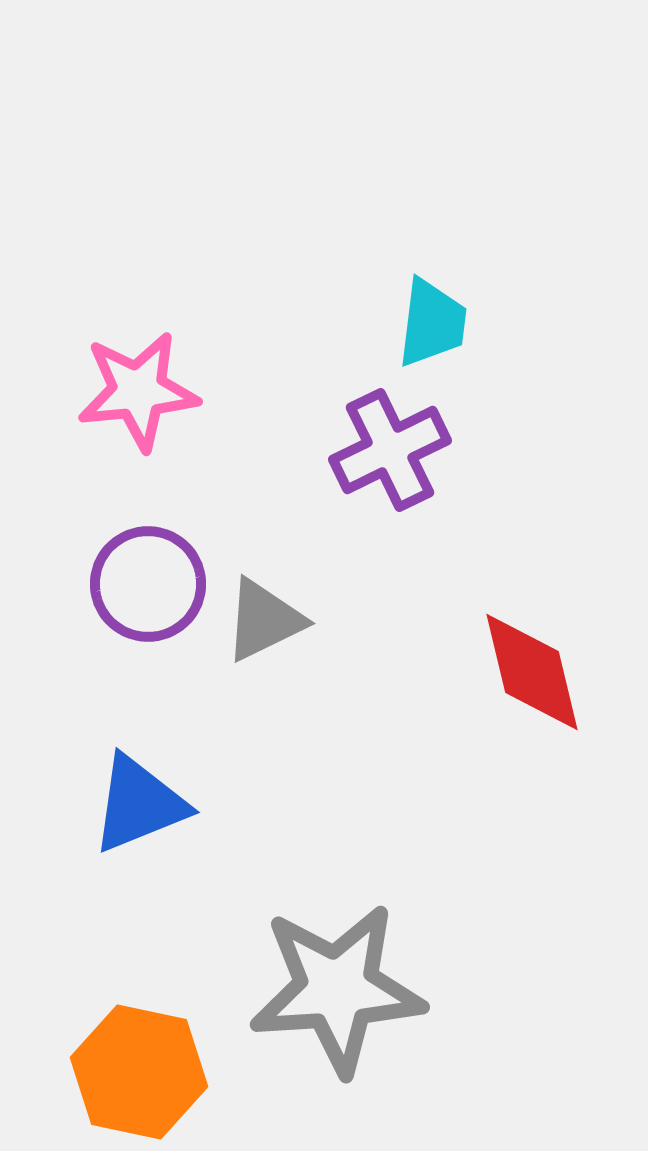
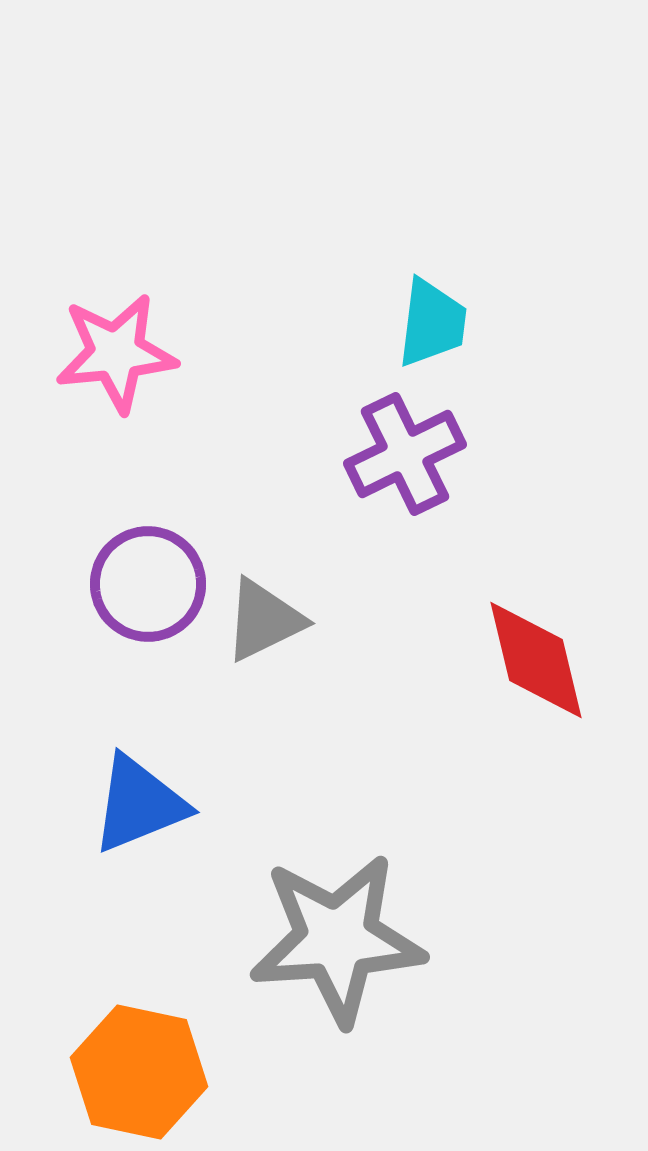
pink star: moved 22 px left, 38 px up
purple cross: moved 15 px right, 4 px down
red diamond: moved 4 px right, 12 px up
gray star: moved 50 px up
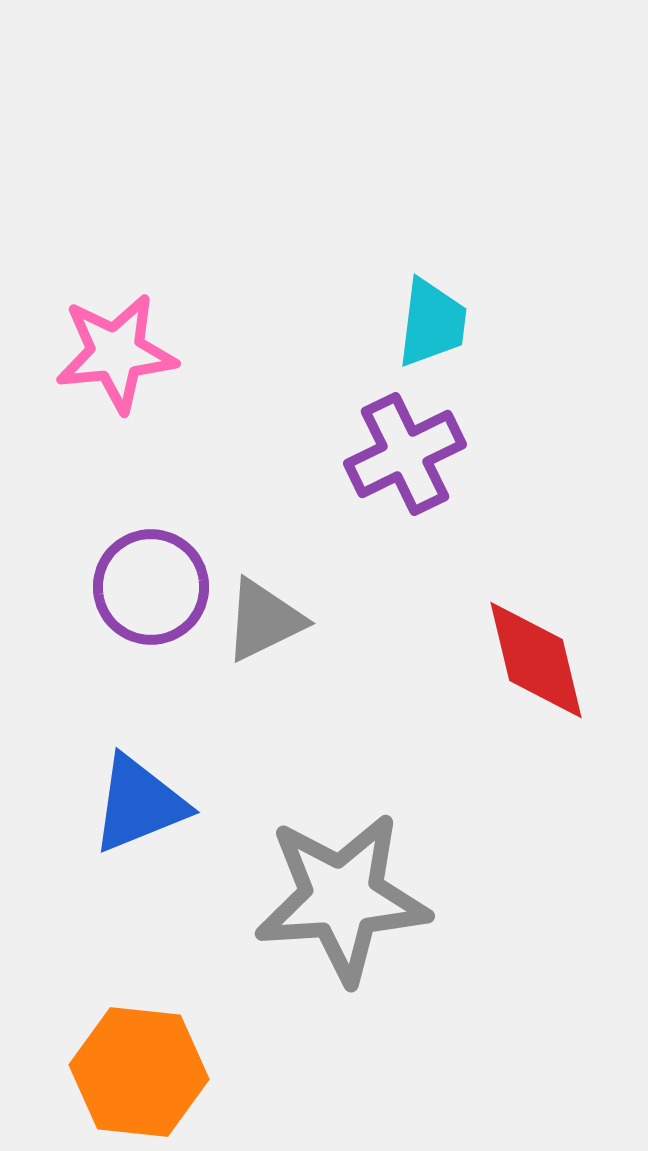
purple circle: moved 3 px right, 3 px down
gray star: moved 5 px right, 41 px up
orange hexagon: rotated 6 degrees counterclockwise
